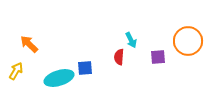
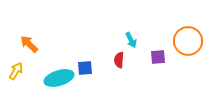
red semicircle: moved 3 px down
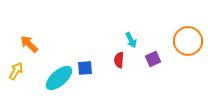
purple square: moved 5 px left, 2 px down; rotated 21 degrees counterclockwise
cyan ellipse: rotated 24 degrees counterclockwise
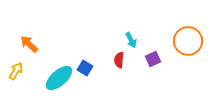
blue square: rotated 35 degrees clockwise
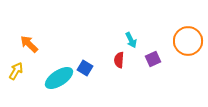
cyan ellipse: rotated 8 degrees clockwise
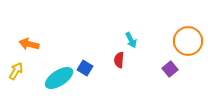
orange arrow: rotated 30 degrees counterclockwise
purple square: moved 17 px right, 10 px down; rotated 14 degrees counterclockwise
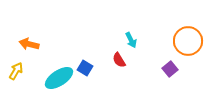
red semicircle: rotated 35 degrees counterclockwise
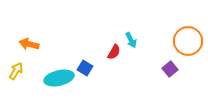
red semicircle: moved 5 px left, 8 px up; rotated 119 degrees counterclockwise
cyan ellipse: rotated 20 degrees clockwise
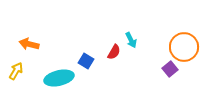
orange circle: moved 4 px left, 6 px down
blue square: moved 1 px right, 7 px up
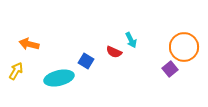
red semicircle: rotated 84 degrees clockwise
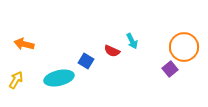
cyan arrow: moved 1 px right, 1 px down
orange arrow: moved 5 px left
red semicircle: moved 2 px left, 1 px up
yellow arrow: moved 9 px down
